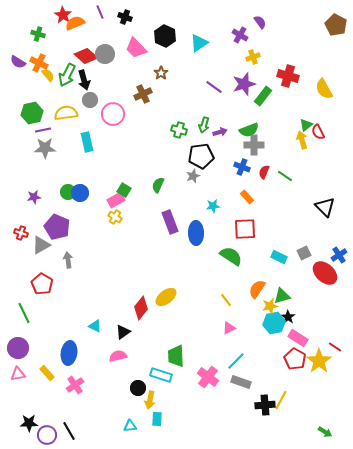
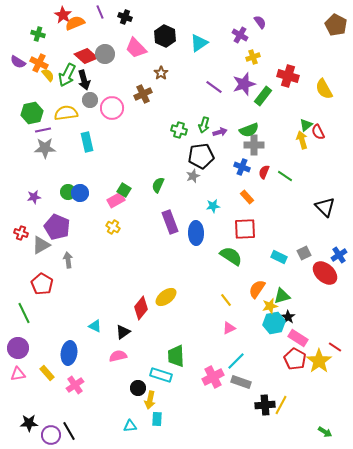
pink circle at (113, 114): moved 1 px left, 6 px up
yellow cross at (115, 217): moved 2 px left, 10 px down
pink cross at (208, 377): moved 5 px right; rotated 25 degrees clockwise
yellow line at (281, 400): moved 5 px down
purple circle at (47, 435): moved 4 px right
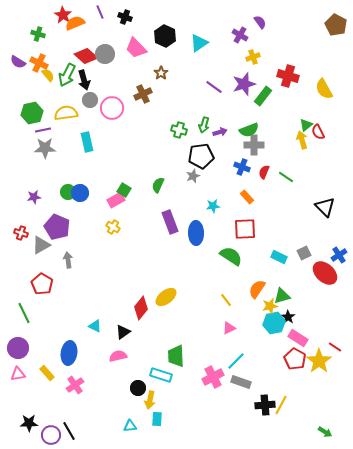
green line at (285, 176): moved 1 px right, 1 px down
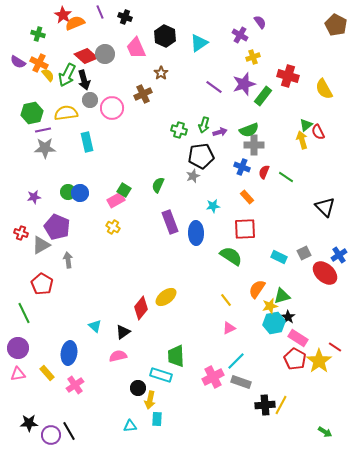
pink trapezoid at (136, 48): rotated 20 degrees clockwise
cyan triangle at (95, 326): rotated 16 degrees clockwise
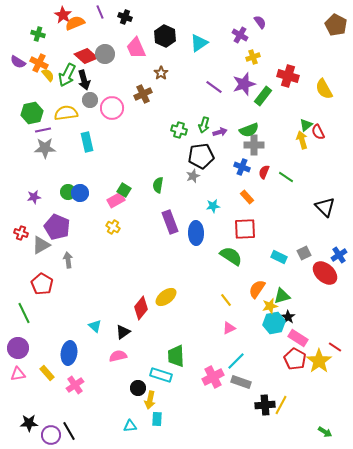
green semicircle at (158, 185): rotated 14 degrees counterclockwise
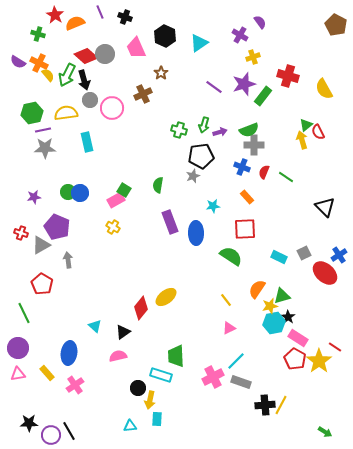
red star at (63, 15): moved 8 px left
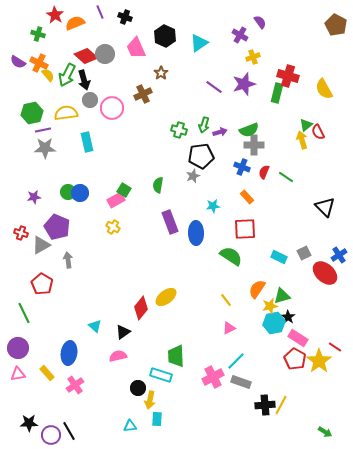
green rectangle at (263, 96): moved 14 px right, 3 px up; rotated 24 degrees counterclockwise
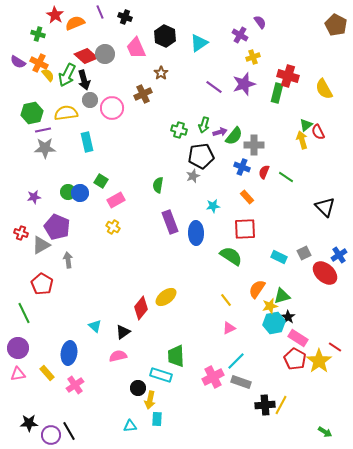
green semicircle at (249, 130): moved 15 px left, 6 px down; rotated 30 degrees counterclockwise
green square at (124, 190): moved 23 px left, 9 px up
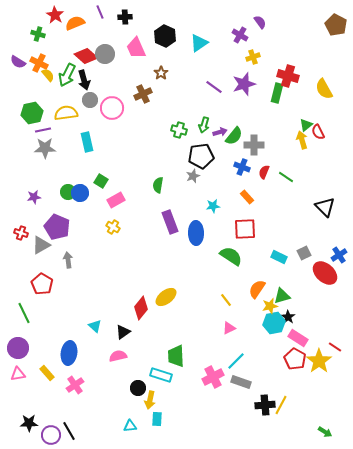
black cross at (125, 17): rotated 24 degrees counterclockwise
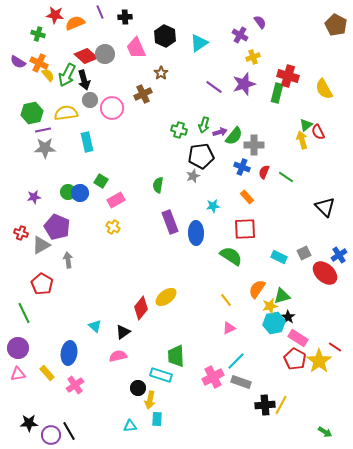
red star at (55, 15): rotated 24 degrees counterclockwise
